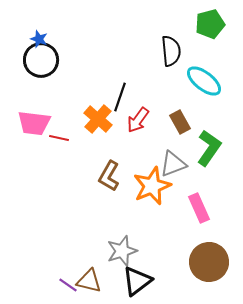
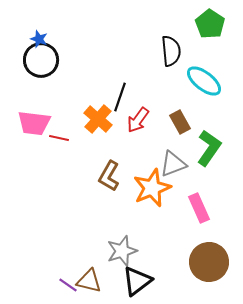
green pentagon: rotated 24 degrees counterclockwise
orange star: moved 2 px down
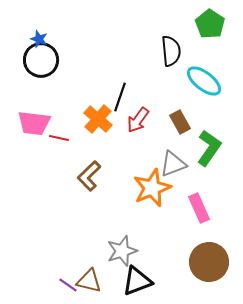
brown L-shape: moved 20 px left; rotated 16 degrees clockwise
black triangle: rotated 16 degrees clockwise
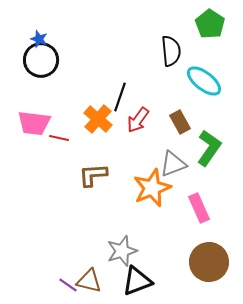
brown L-shape: moved 4 px right, 1 px up; rotated 40 degrees clockwise
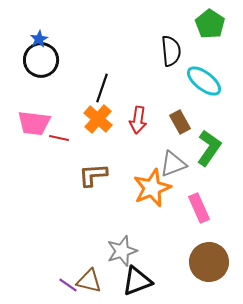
blue star: rotated 24 degrees clockwise
black line: moved 18 px left, 9 px up
red arrow: rotated 28 degrees counterclockwise
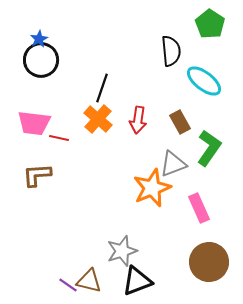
brown L-shape: moved 56 px left
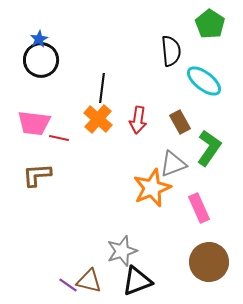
black line: rotated 12 degrees counterclockwise
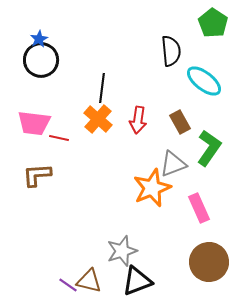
green pentagon: moved 3 px right, 1 px up
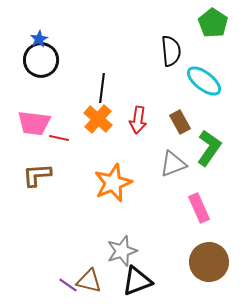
orange star: moved 39 px left, 5 px up
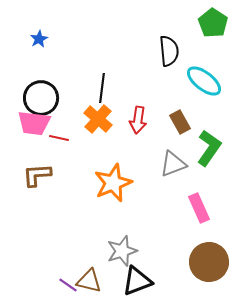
black semicircle: moved 2 px left
black circle: moved 38 px down
